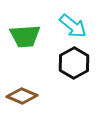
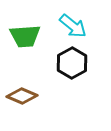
black hexagon: moved 2 px left
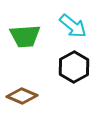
black hexagon: moved 2 px right, 4 px down
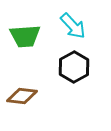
cyan arrow: rotated 8 degrees clockwise
brown diamond: rotated 16 degrees counterclockwise
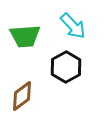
black hexagon: moved 8 px left
brown diamond: rotated 44 degrees counterclockwise
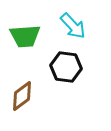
black hexagon: rotated 24 degrees counterclockwise
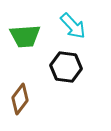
brown diamond: moved 2 px left, 3 px down; rotated 16 degrees counterclockwise
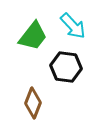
green trapezoid: moved 8 px right; rotated 48 degrees counterclockwise
brown diamond: moved 13 px right, 4 px down; rotated 16 degrees counterclockwise
